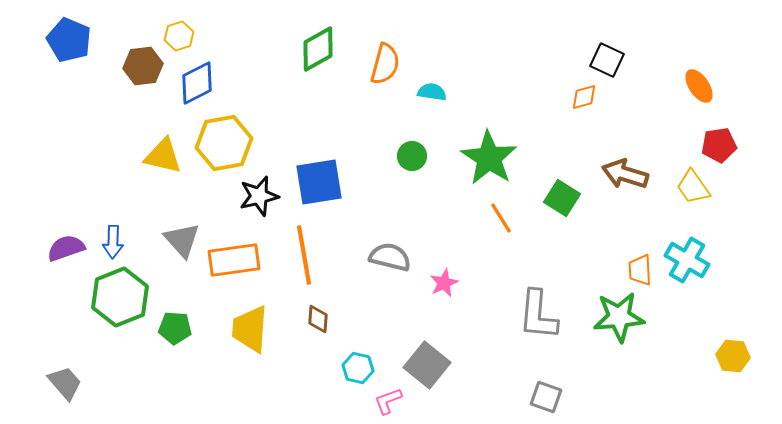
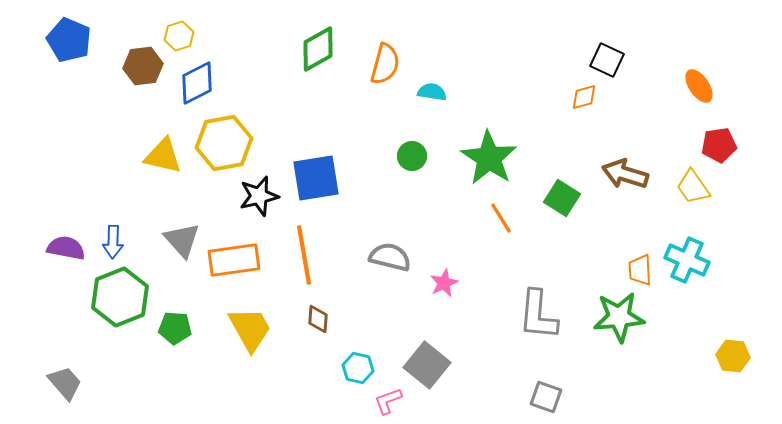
blue square at (319, 182): moved 3 px left, 4 px up
purple semicircle at (66, 248): rotated 30 degrees clockwise
cyan cross at (687, 260): rotated 6 degrees counterclockwise
yellow trapezoid at (250, 329): rotated 147 degrees clockwise
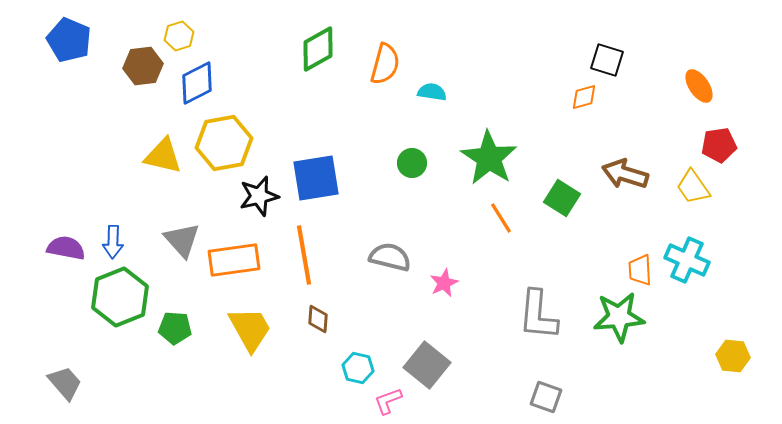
black square at (607, 60): rotated 8 degrees counterclockwise
green circle at (412, 156): moved 7 px down
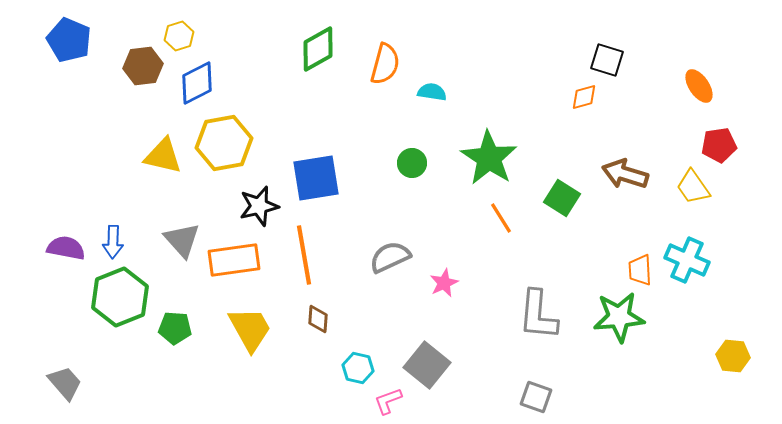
black star at (259, 196): moved 10 px down
gray semicircle at (390, 257): rotated 39 degrees counterclockwise
gray square at (546, 397): moved 10 px left
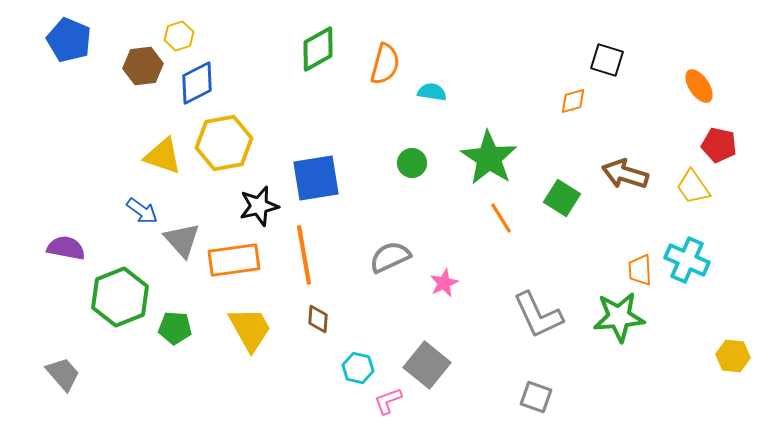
orange diamond at (584, 97): moved 11 px left, 4 px down
red pentagon at (719, 145): rotated 20 degrees clockwise
yellow triangle at (163, 156): rotated 6 degrees clockwise
blue arrow at (113, 242): moved 29 px right, 31 px up; rotated 56 degrees counterclockwise
gray L-shape at (538, 315): rotated 30 degrees counterclockwise
gray trapezoid at (65, 383): moved 2 px left, 9 px up
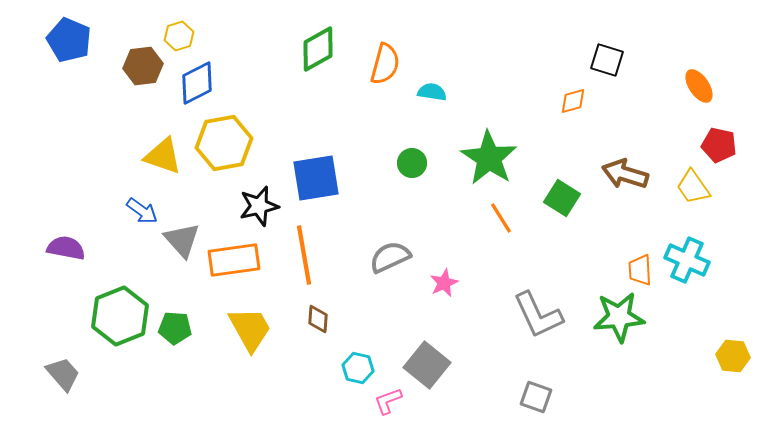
green hexagon at (120, 297): moved 19 px down
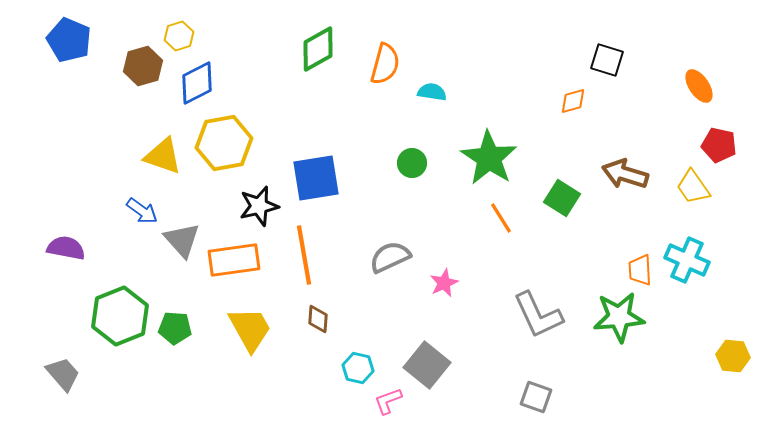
brown hexagon at (143, 66): rotated 9 degrees counterclockwise
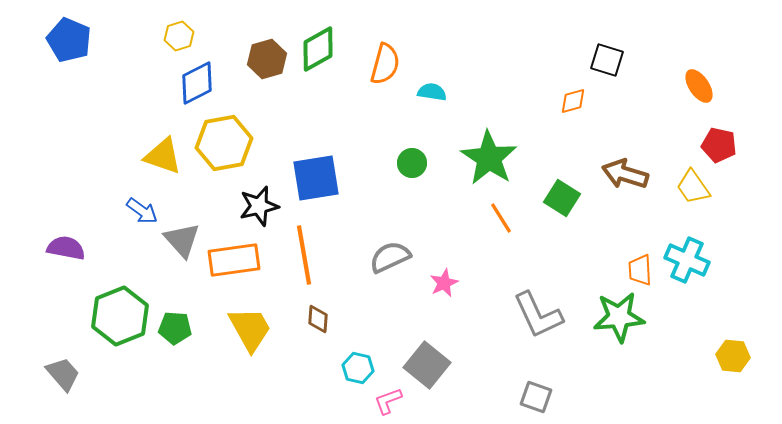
brown hexagon at (143, 66): moved 124 px right, 7 px up
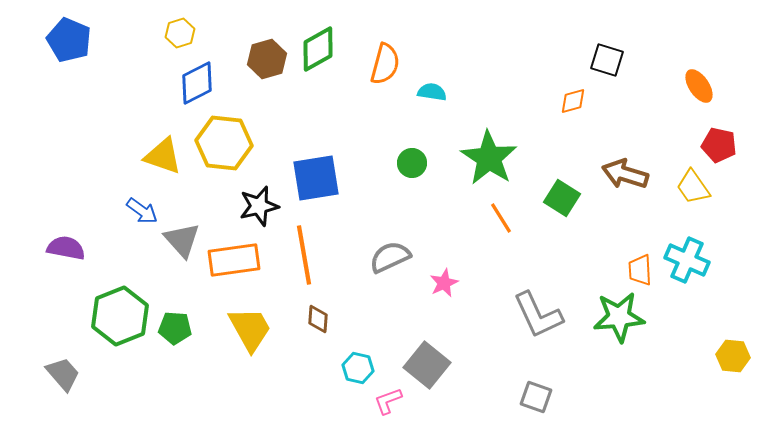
yellow hexagon at (179, 36): moved 1 px right, 3 px up
yellow hexagon at (224, 143): rotated 16 degrees clockwise
